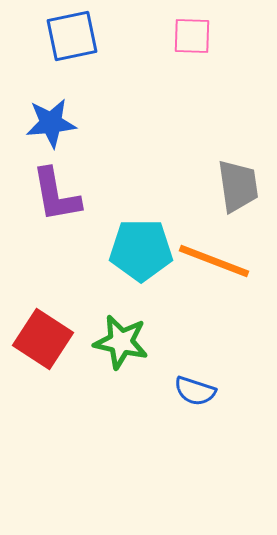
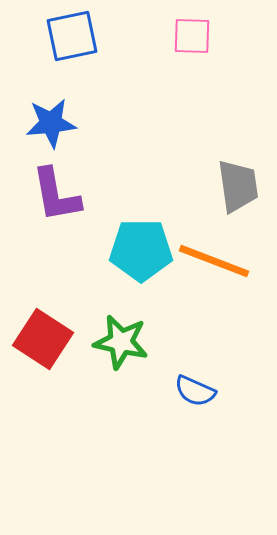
blue semicircle: rotated 6 degrees clockwise
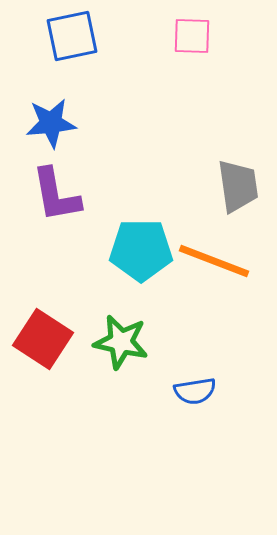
blue semicircle: rotated 33 degrees counterclockwise
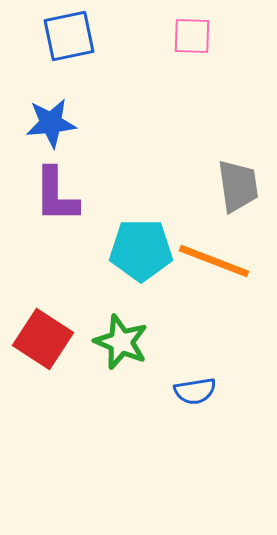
blue square: moved 3 px left
purple L-shape: rotated 10 degrees clockwise
green star: rotated 10 degrees clockwise
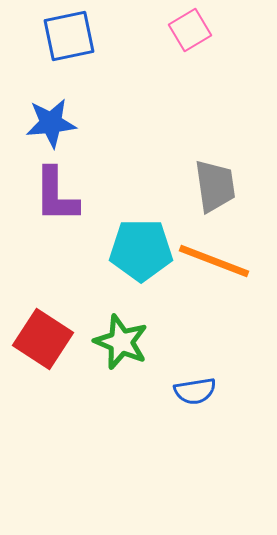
pink square: moved 2 px left, 6 px up; rotated 33 degrees counterclockwise
gray trapezoid: moved 23 px left
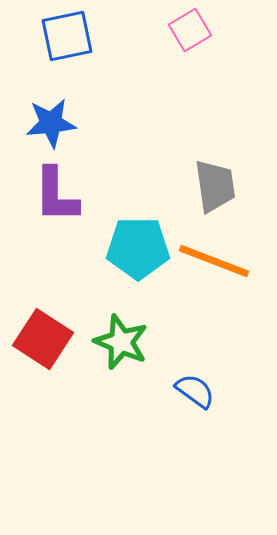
blue square: moved 2 px left
cyan pentagon: moved 3 px left, 2 px up
blue semicircle: rotated 135 degrees counterclockwise
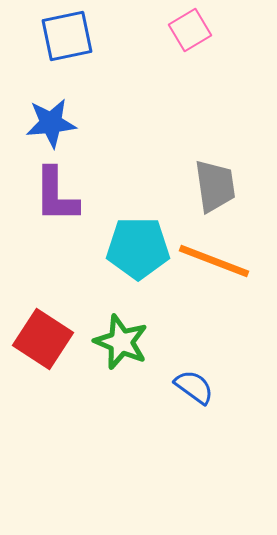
blue semicircle: moved 1 px left, 4 px up
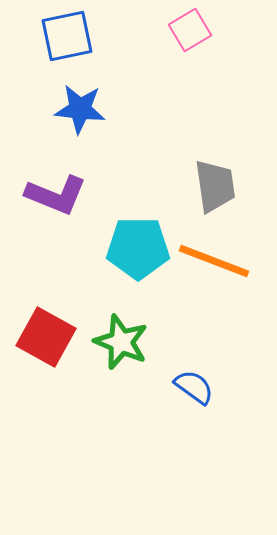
blue star: moved 29 px right, 14 px up; rotated 12 degrees clockwise
purple L-shape: rotated 68 degrees counterclockwise
red square: moved 3 px right, 2 px up; rotated 4 degrees counterclockwise
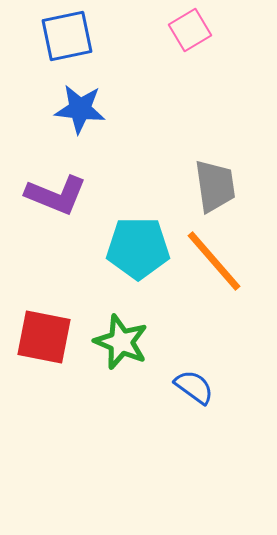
orange line: rotated 28 degrees clockwise
red square: moved 2 px left; rotated 18 degrees counterclockwise
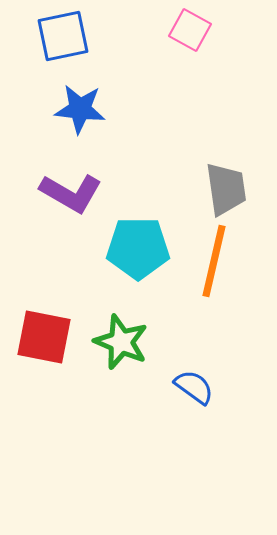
pink square: rotated 30 degrees counterclockwise
blue square: moved 4 px left
gray trapezoid: moved 11 px right, 3 px down
purple L-shape: moved 15 px right, 2 px up; rotated 8 degrees clockwise
orange line: rotated 54 degrees clockwise
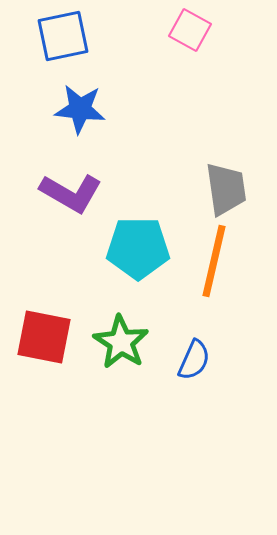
green star: rotated 10 degrees clockwise
blue semicircle: moved 27 px up; rotated 78 degrees clockwise
